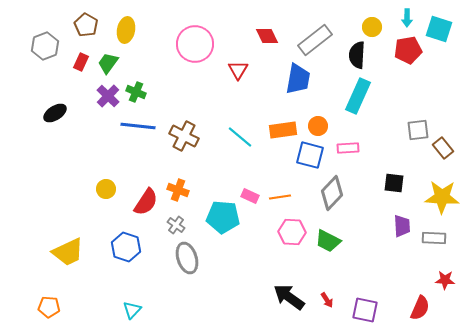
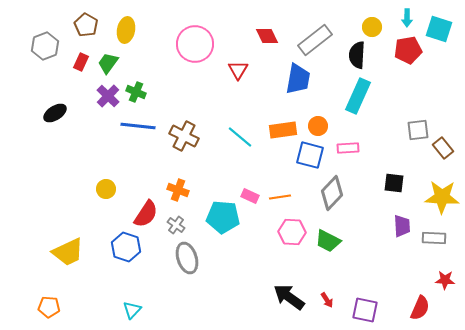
red semicircle at (146, 202): moved 12 px down
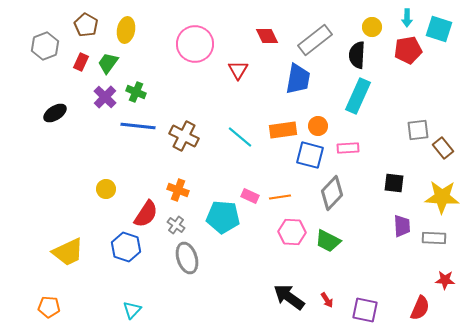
purple cross at (108, 96): moved 3 px left, 1 px down
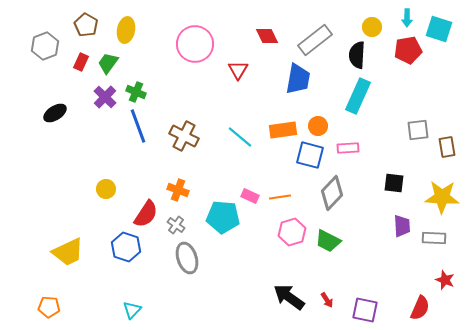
blue line at (138, 126): rotated 64 degrees clockwise
brown rectangle at (443, 148): moved 4 px right, 1 px up; rotated 30 degrees clockwise
pink hexagon at (292, 232): rotated 20 degrees counterclockwise
red star at (445, 280): rotated 18 degrees clockwise
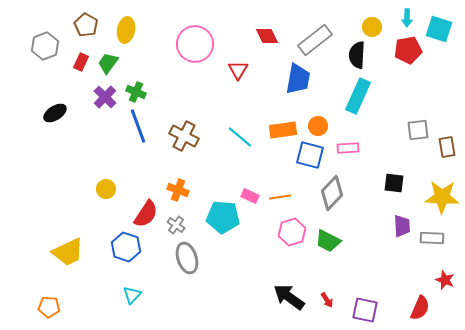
gray rectangle at (434, 238): moved 2 px left
cyan triangle at (132, 310): moved 15 px up
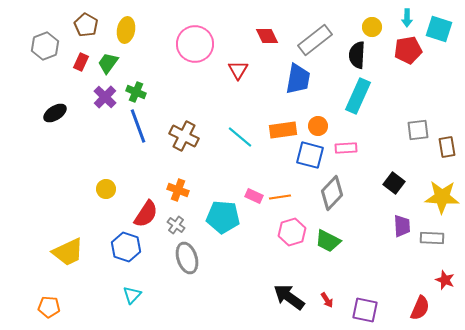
pink rectangle at (348, 148): moved 2 px left
black square at (394, 183): rotated 30 degrees clockwise
pink rectangle at (250, 196): moved 4 px right
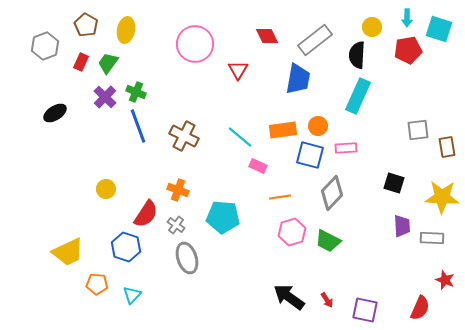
black square at (394, 183): rotated 20 degrees counterclockwise
pink rectangle at (254, 196): moved 4 px right, 30 px up
orange pentagon at (49, 307): moved 48 px right, 23 px up
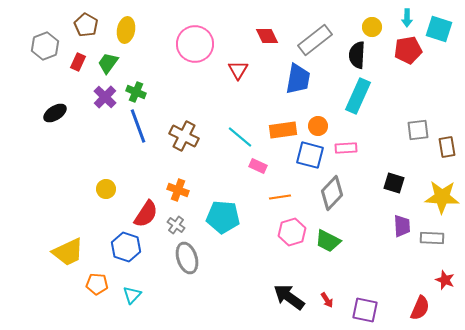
red rectangle at (81, 62): moved 3 px left
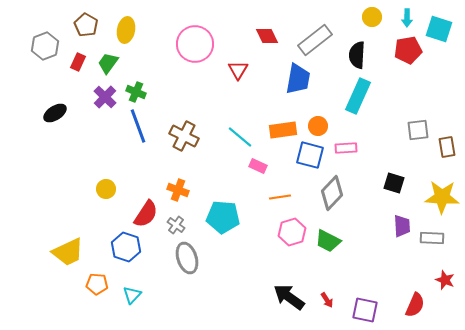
yellow circle at (372, 27): moved 10 px up
red semicircle at (420, 308): moved 5 px left, 3 px up
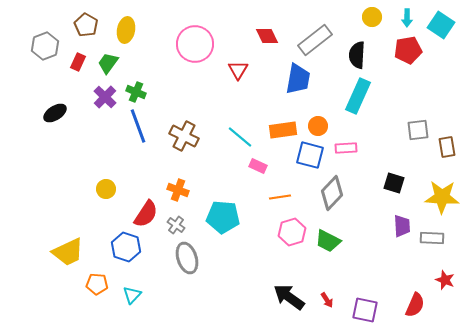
cyan square at (439, 29): moved 2 px right, 4 px up; rotated 16 degrees clockwise
